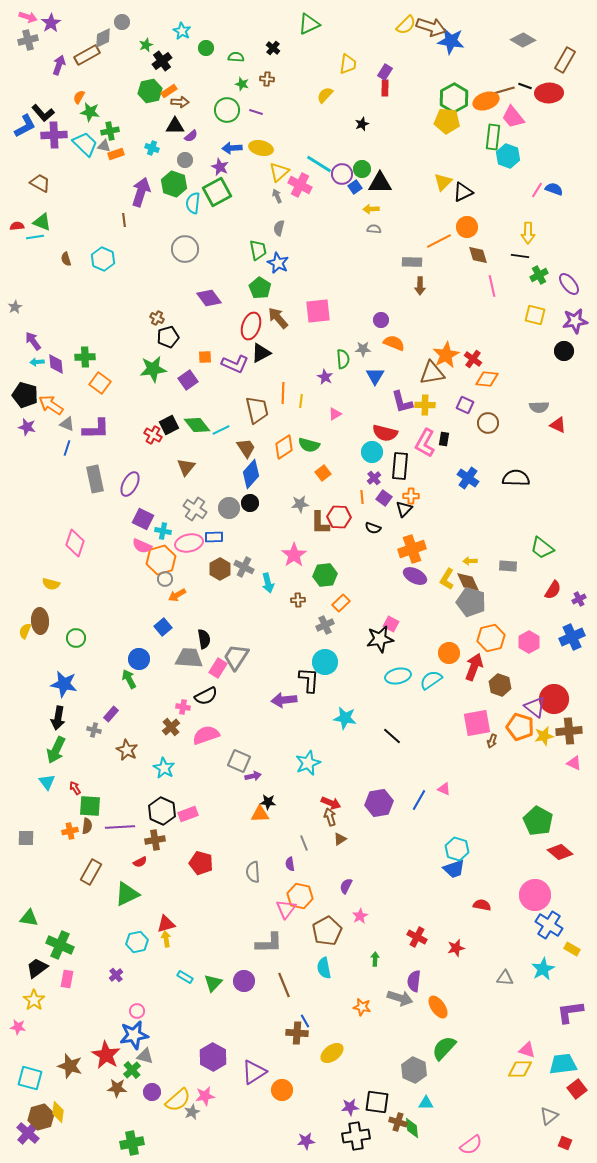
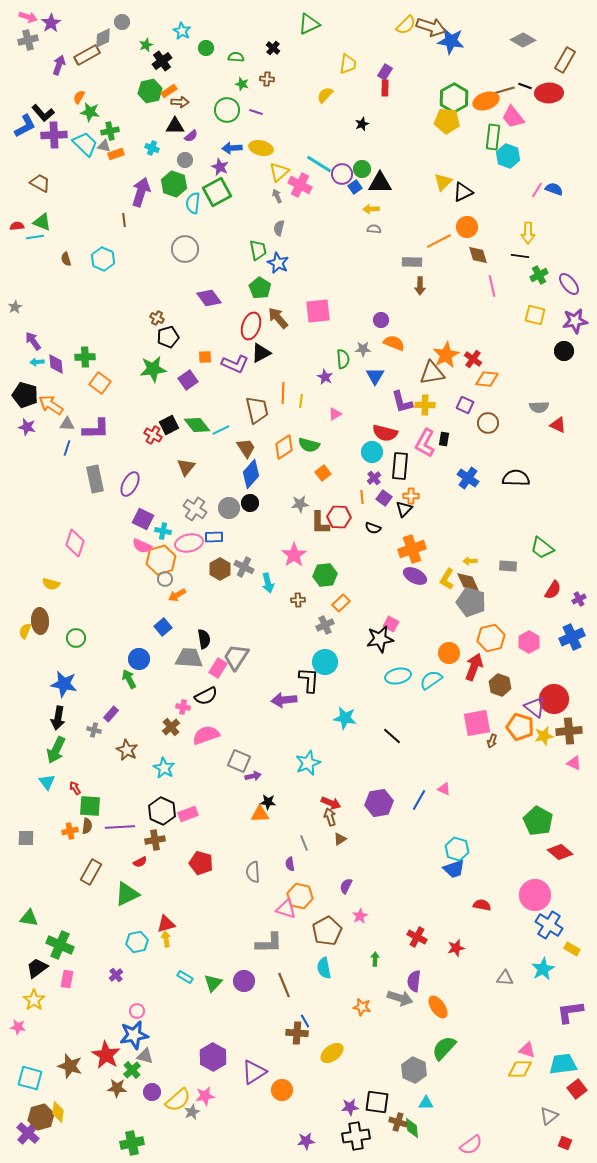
gray triangle at (67, 424): rotated 21 degrees counterclockwise
pink triangle at (286, 909): rotated 50 degrees counterclockwise
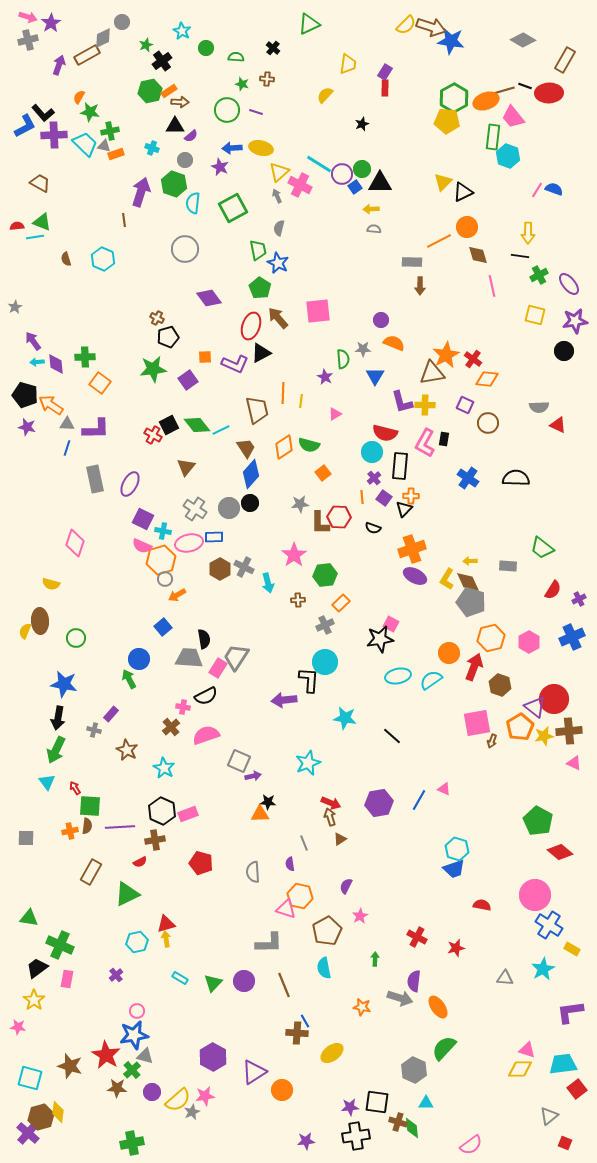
green square at (217, 192): moved 16 px right, 16 px down
orange pentagon at (520, 727): rotated 24 degrees clockwise
cyan rectangle at (185, 977): moved 5 px left, 1 px down
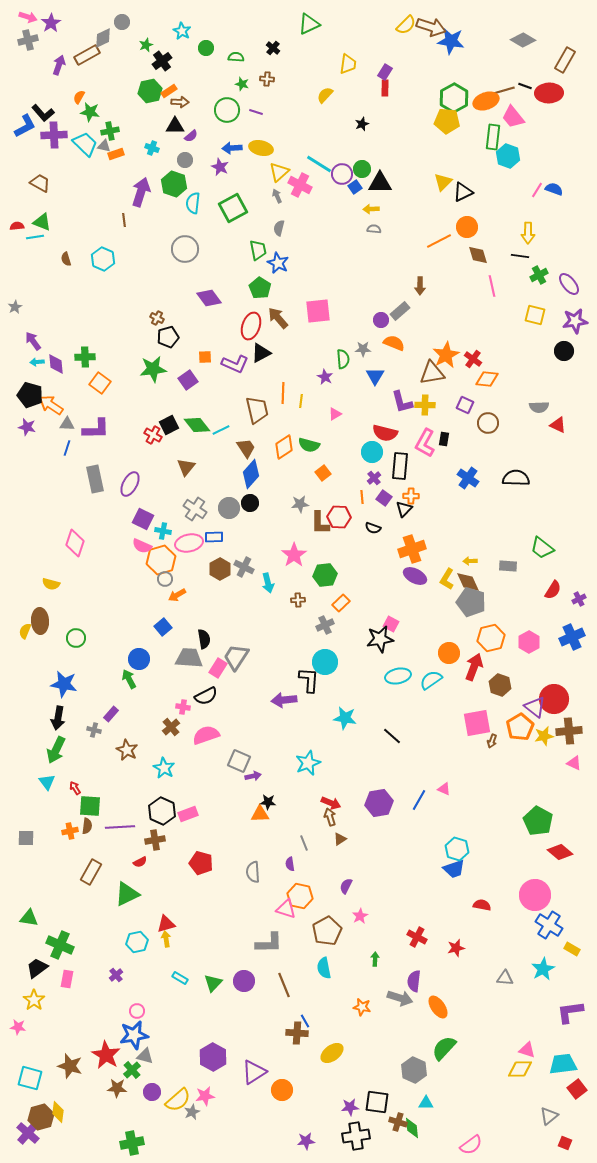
gray rectangle at (412, 262): moved 12 px left, 49 px down; rotated 42 degrees counterclockwise
black pentagon at (25, 395): moved 5 px right
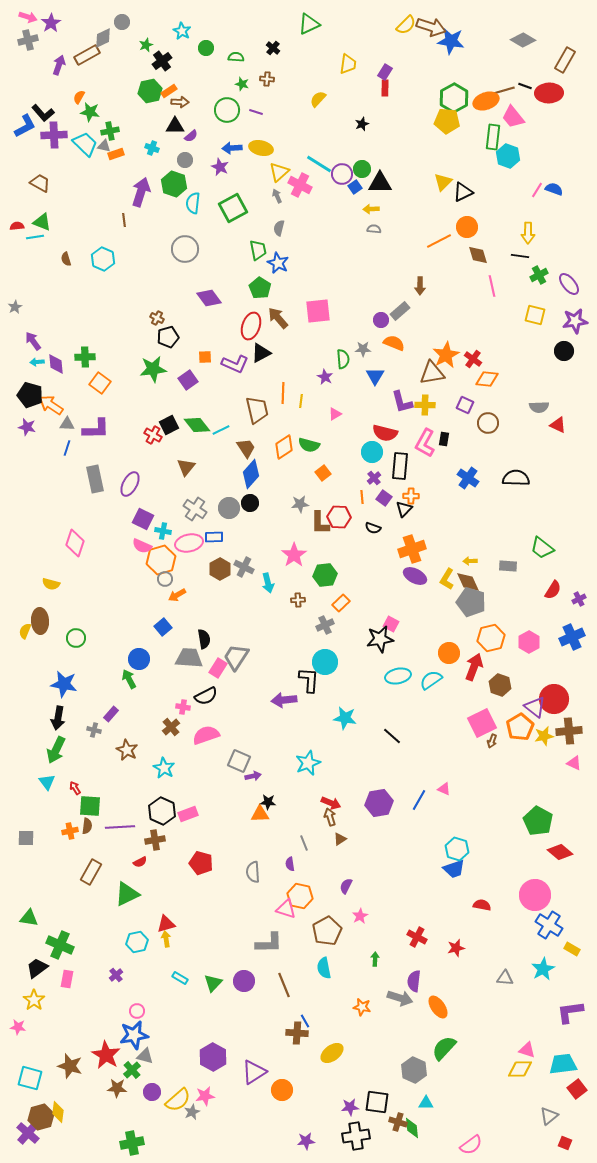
yellow semicircle at (325, 95): moved 7 px left, 4 px down
pink square at (477, 723): moved 5 px right; rotated 16 degrees counterclockwise
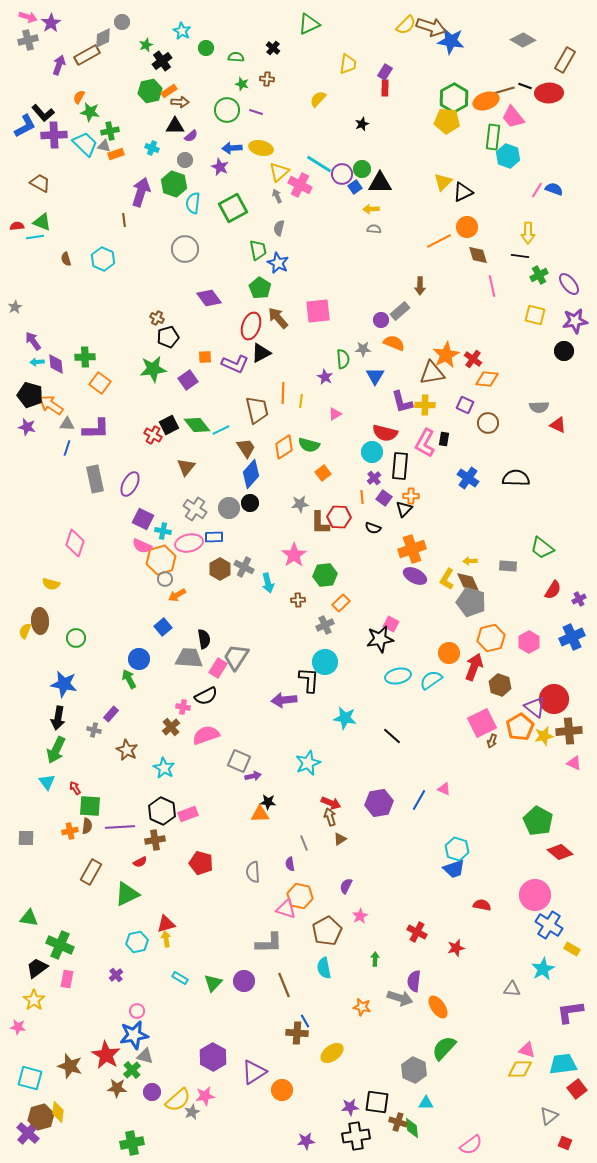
red cross at (417, 937): moved 5 px up
gray triangle at (505, 978): moved 7 px right, 11 px down
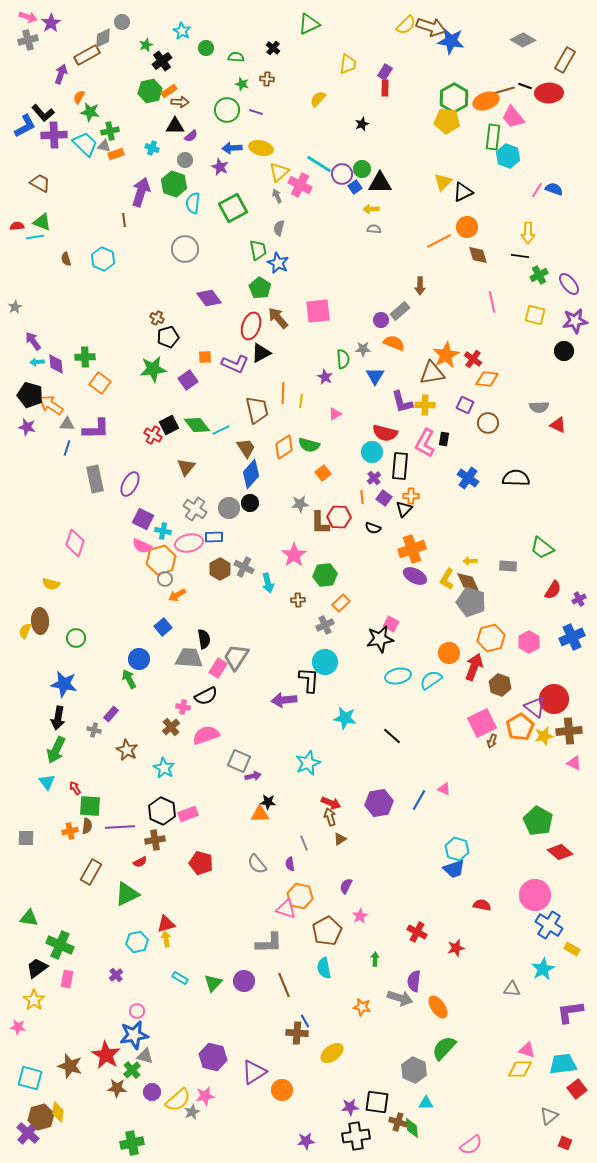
purple arrow at (59, 65): moved 2 px right, 9 px down
pink line at (492, 286): moved 16 px down
gray semicircle at (253, 872): moved 4 px right, 8 px up; rotated 35 degrees counterclockwise
purple hexagon at (213, 1057): rotated 16 degrees counterclockwise
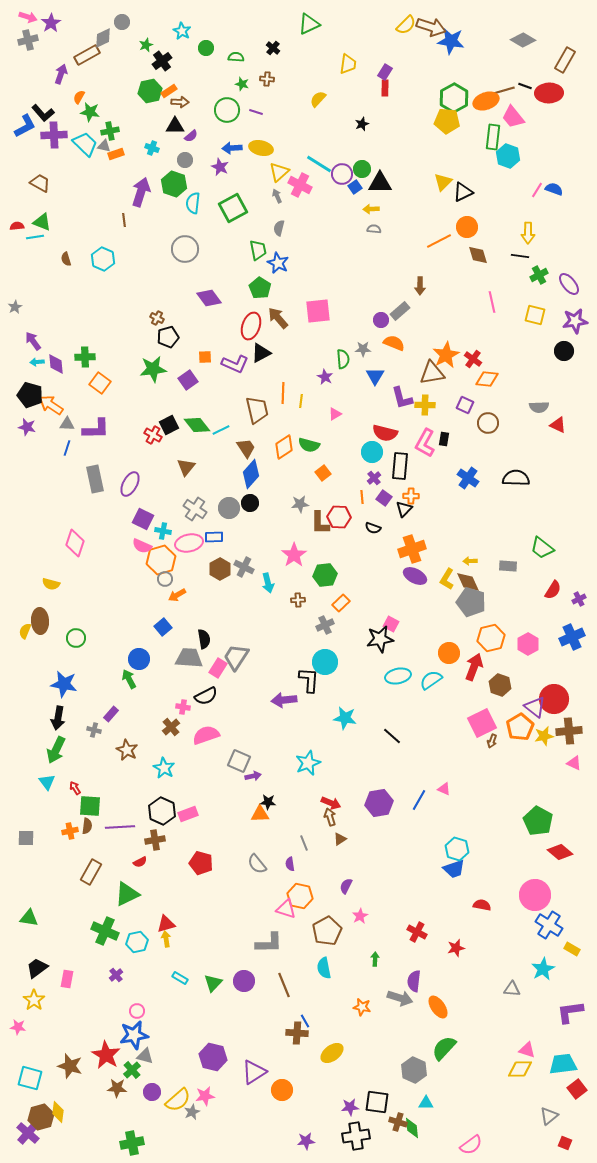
purple L-shape at (402, 402): moved 4 px up
pink hexagon at (529, 642): moved 1 px left, 2 px down
green cross at (60, 945): moved 45 px right, 14 px up
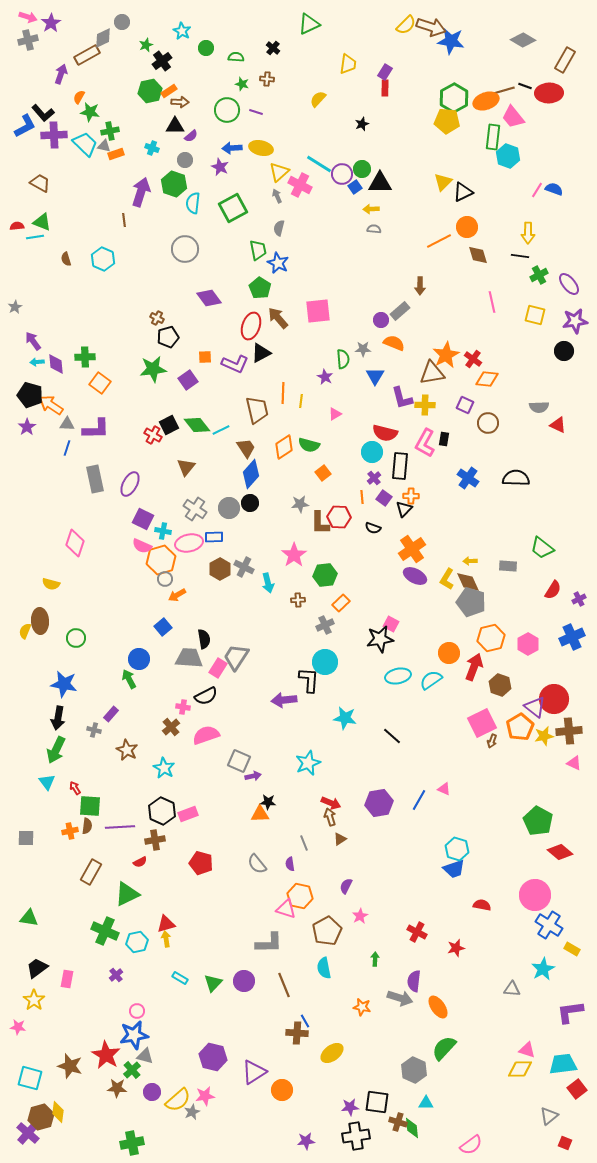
purple star at (27, 427): rotated 24 degrees clockwise
orange cross at (412, 549): rotated 16 degrees counterclockwise
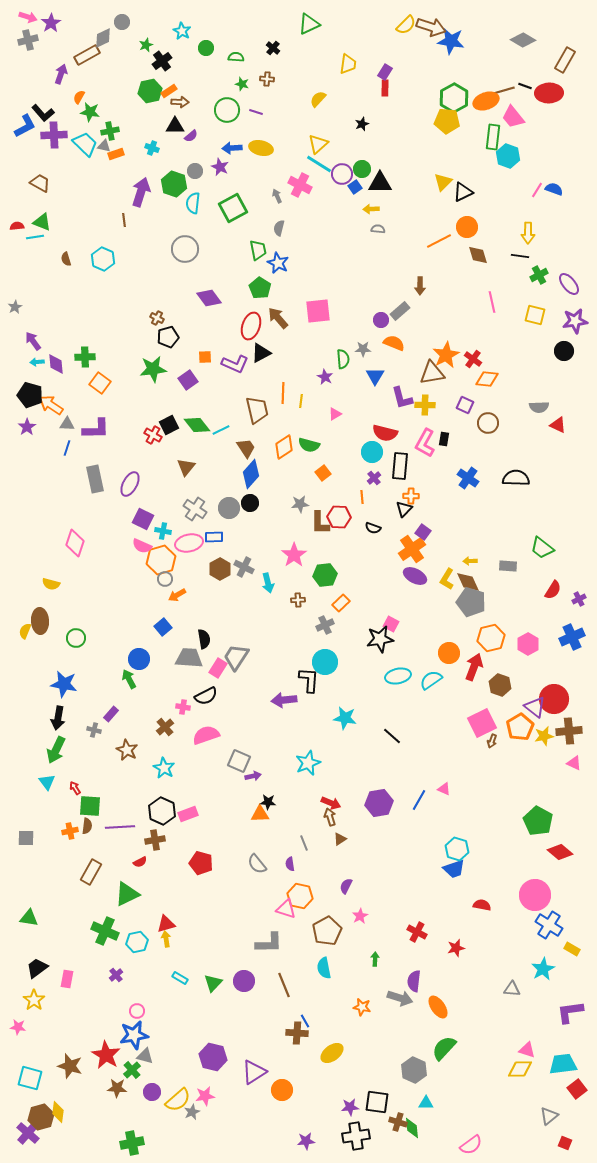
gray circle at (185, 160): moved 10 px right, 11 px down
yellow triangle at (279, 172): moved 39 px right, 28 px up
gray semicircle at (374, 229): moved 4 px right
purple square at (384, 498): moved 39 px right, 34 px down
brown cross at (171, 727): moved 6 px left
